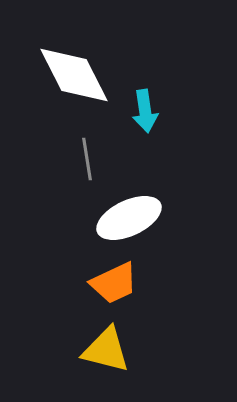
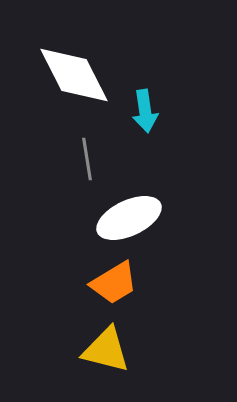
orange trapezoid: rotated 6 degrees counterclockwise
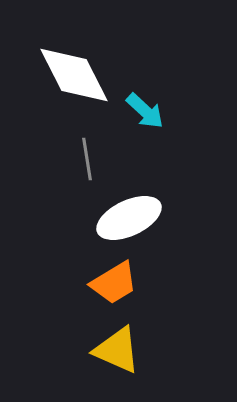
cyan arrow: rotated 39 degrees counterclockwise
yellow triangle: moved 11 px right; rotated 10 degrees clockwise
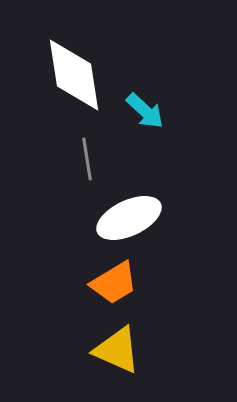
white diamond: rotated 18 degrees clockwise
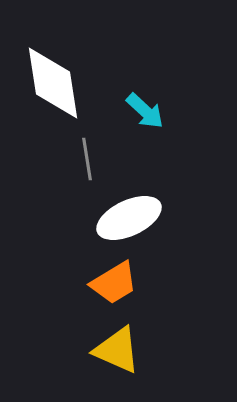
white diamond: moved 21 px left, 8 px down
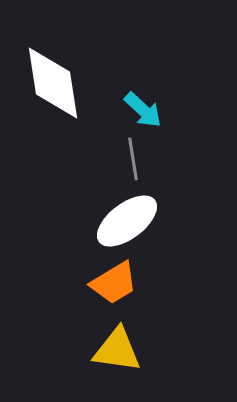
cyan arrow: moved 2 px left, 1 px up
gray line: moved 46 px right
white ellipse: moved 2 px left, 3 px down; rotated 12 degrees counterclockwise
yellow triangle: rotated 16 degrees counterclockwise
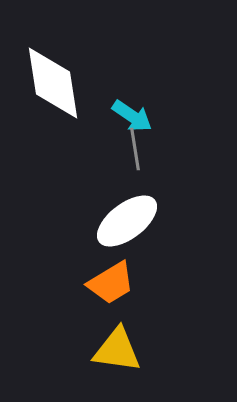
cyan arrow: moved 11 px left, 6 px down; rotated 9 degrees counterclockwise
gray line: moved 2 px right, 10 px up
orange trapezoid: moved 3 px left
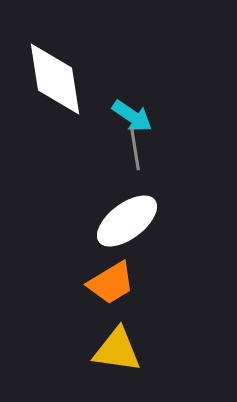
white diamond: moved 2 px right, 4 px up
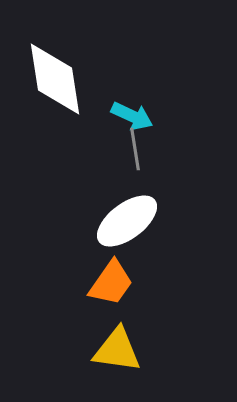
cyan arrow: rotated 9 degrees counterclockwise
orange trapezoid: rotated 24 degrees counterclockwise
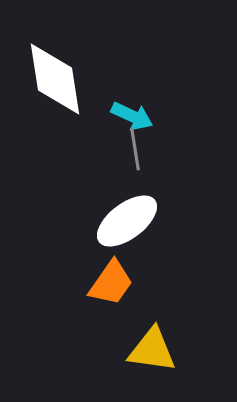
yellow triangle: moved 35 px right
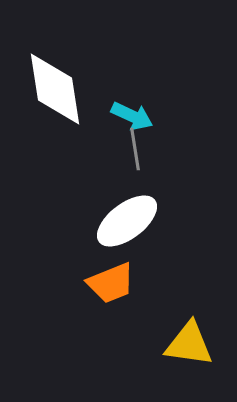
white diamond: moved 10 px down
orange trapezoid: rotated 33 degrees clockwise
yellow triangle: moved 37 px right, 6 px up
